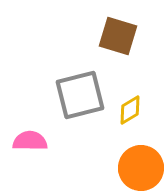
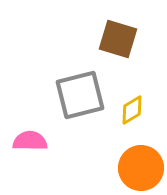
brown square: moved 3 px down
yellow diamond: moved 2 px right
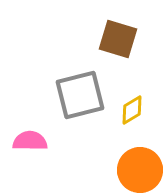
orange circle: moved 1 px left, 2 px down
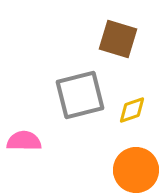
yellow diamond: rotated 12 degrees clockwise
pink semicircle: moved 6 px left
orange circle: moved 4 px left
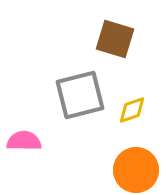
brown square: moved 3 px left
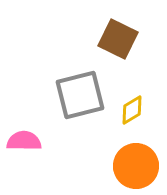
brown square: moved 3 px right; rotated 9 degrees clockwise
yellow diamond: rotated 12 degrees counterclockwise
orange circle: moved 4 px up
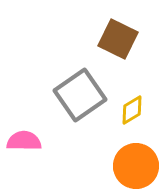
gray square: rotated 21 degrees counterclockwise
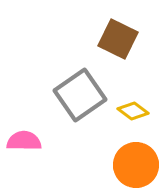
yellow diamond: moved 1 px right, 1 px down; rotated 68 degrees clockwise
orange circle: moved 1 px up
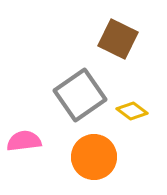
yellow diamond: moved 1 px left
pink semicircle: rotated 8 degrees counterclockwise
orange circle: moved 42 px left, 8 px up
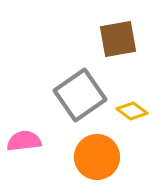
brown square: rotated 36 degrees counterclockwise
orange circle: moved 3 px right
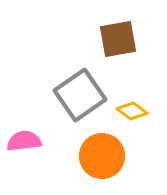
orange circle: moved 5 px right, 1 px up
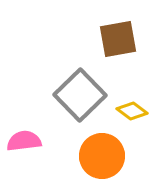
gray square: rotated 9 degrees counterclockwise
